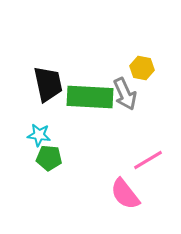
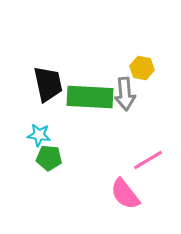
gray arrow: rotated 20 degrees clockwise
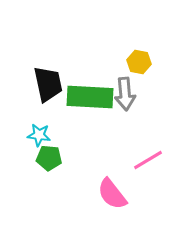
yellow hexagon: moved 3 px left, 6 px up
pink semicircle: moved 13 px left
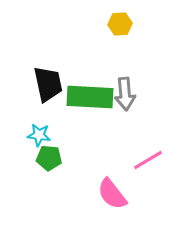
yellow hexagon: moved 19 px left, 38 px up; rotated 15 degrees counterclockwise
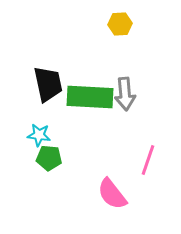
pink line: rotated 40 degrees counterclockwise
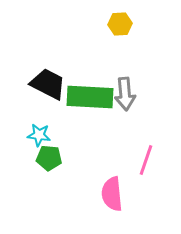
black trapezoid: rotated 51 degrees counterclockwise
pink line: moved 2 px left
pink semicircle: rotated 32 degrees clockwise
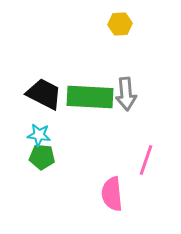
black trapezoid: moved 4 px left, 10 px down
gray arrow: moved 1 px right
green pentagon: moved 7 px left, 1 px up
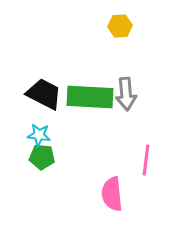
yellow hexagon: moved 2 px down
pink line: rotated 12 degrees counterclockwise
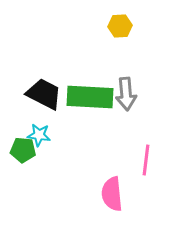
green pentagon: moved 19 px left, 7 px up
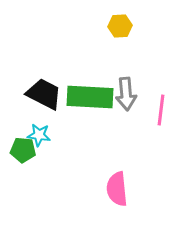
pink line: moved 15 px right, 50 px up
pink semicircle: moved 5 px right, 5 px up
